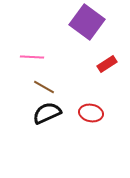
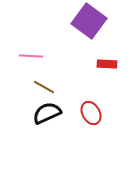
purple square: moved 2 px right, 1 px up
pink line: moved 1 px left, 1 px up
red rectangle: rotated 36 degrees clockwise
red ellipse: rotated 50 degrees clockwise
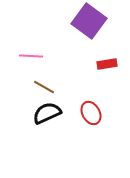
red rectangle: rotated 12 degrees counterclockwise
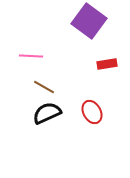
red ellipse: moved 1 px right, 1 px up
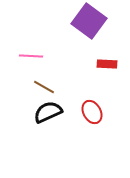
red rectangle: rotated 12 degrees clockwise
black semicircle: moved 1 px right, 1 px up
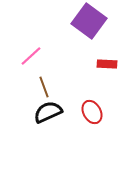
pink line: rotated 45 degrees counterclockwise
brown line: rotated 40 degrees clockwise
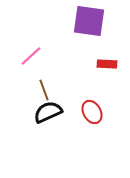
purple square: rotated 28 degrees counterclockwise
brown line: moved 3 px down
